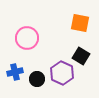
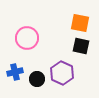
black square: moved 10 px up; rotated 18 degrees counterclockwise
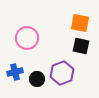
purple hexagon: rotated 15 degrees clockwise
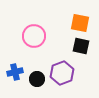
pink circle: moved 7 px right, 2 px up
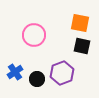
pink circle: moved 1 px up
black square: moved 1 px right
blue cross: rotated 21 degrees counterclockwise
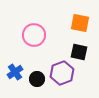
black square: moved 3 px left, 6 px down
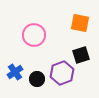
black square: moved 2 px right, 3 px down; rotated 30 degrees counterclockwise
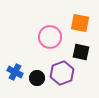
pink circle: moved 16 px right, 2 px down
black square: moved 3 px up; rotated 30 degrees clockwise
blue cross: rotated 28 degrees counterclockwise
black circle: moved 1 px up
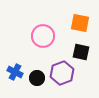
pink circle: moved 7 px left, 1 px up
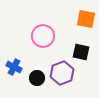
orange square: moved 6 px right, 4 px up
blue cross: moved 1 px left, 5 px up
